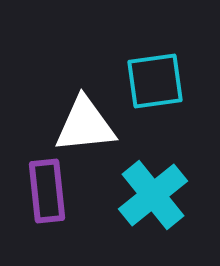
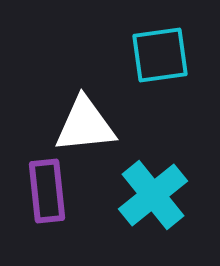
cyan square: moved 5 px right, 26 px up
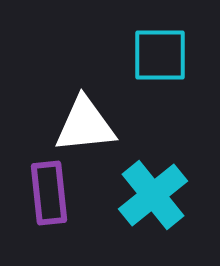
cyan square: rotated 8 degrees clockwise
purple rectangle: moved 2 px right, 2 px down
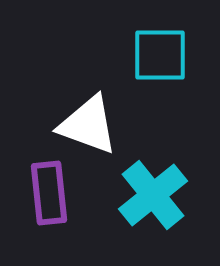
white triangle: moved 3 px right; rotated 26 degrees clockwise
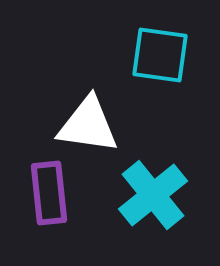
cyan square: rotated 8 degrees clockwise
white triangle: rotated 12 degrees counterclockwise
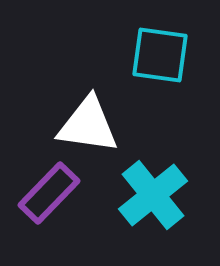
purple rectangle: rotated 50 degrees clockwise
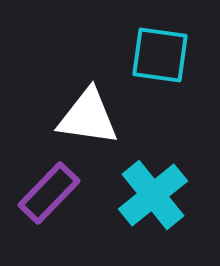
white triangle: moved 8 px up
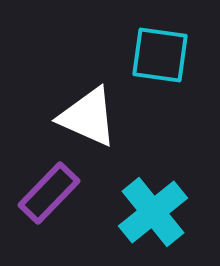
white triangle: rotated 16 degrees clockwise
cyan cross: moved 17 px down
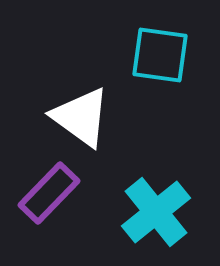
white triangle: moved 7 px left; rotated 12 degrees clockwise
cyan cross: moved 3 px right
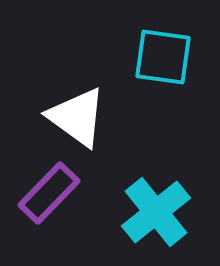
cyan square: moved 3 px right, 2 px down
white triangle: moved 4 px left
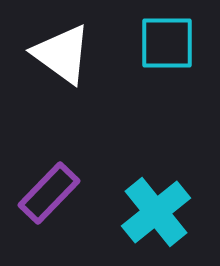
cyan square: moved 4 px right, 14 px up; rotated 8 degrees counterclockwise
white triangle: moved 15 px left, 63 px up
